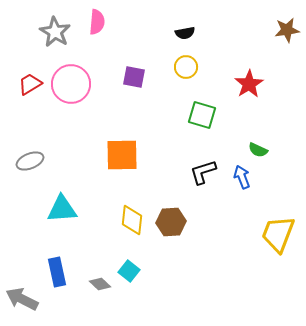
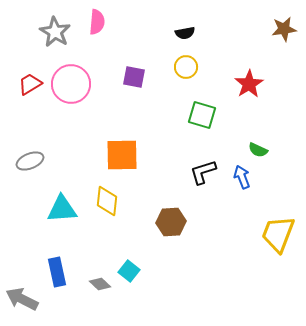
brown star: moved 3 px left, 1 px up
yellow diamond: moved 25 px left, 19 px up
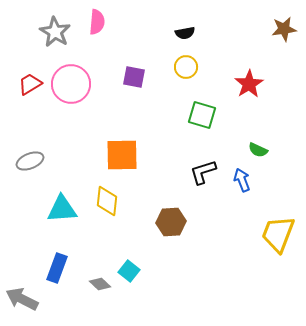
blue arrow: moved 3 px down
blue rectangle: moved 4 px up; rotated 32 degrees clockwise
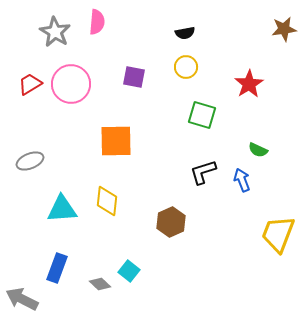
orange square: moved 6 px left, 14 px up
brown hexagon: rotated 20 degrees counterclockwise
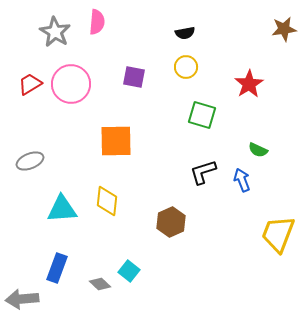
gray arrow: rotated 32 degrees counterclockwise
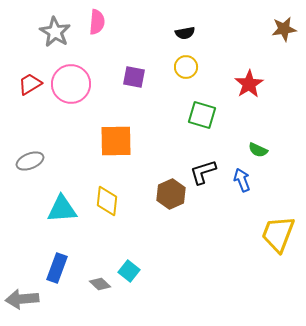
brown hexagon: moved 28 px up
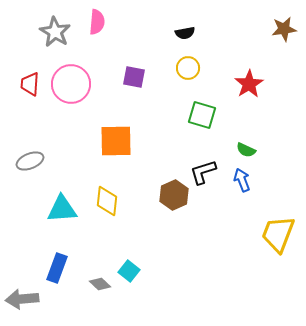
yellow circle: moved 2 px right, 1 px down
red trapezoid: rotated 55 degrees counterclockwise
green semicircle: moved 12 px left
brown hexagon: moved 3 px right, 1 px down
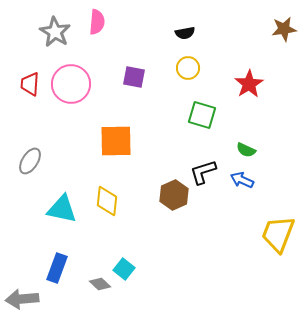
gray ellipse: rotated 36 degrees counterclockwise
blue arrow: rotated 45 degrees counterclockwise
cyan triangle: rotated 16 degrees clockwise
cyan square: moved 5 px left, 2 px up
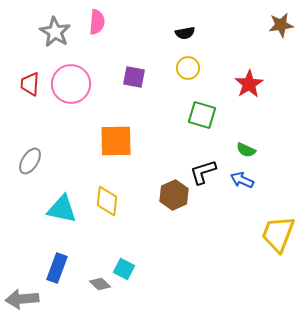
brown star: moved 3 px left, 4 px up
cyan square: rotated 10 degrees counterclockwise
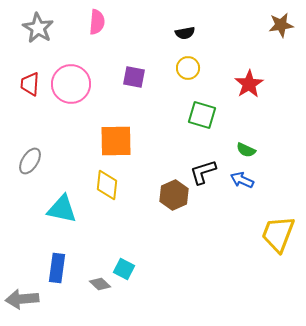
gray star: moved 17 px left, 4 px up
yellow diamond: moved 16 px up
blue rectangle: rotated 12 degrees counterclockwise
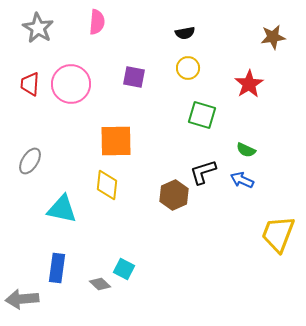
brown star: moved 8 px left, 12 px down
